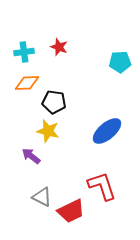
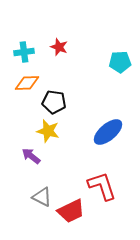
blue ellipse: moved 1 px right, 1 px down
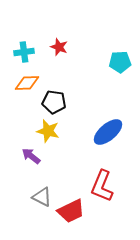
red L-shape: rotated 140 degrees counterclockwise
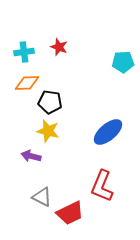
cyan pentagon: moved 3 px right
black pentagon: moved 4 px left
purple arrow: rotated 24 degrees counterclockwise
red trapezoid: moved 1 px left, 2 px down
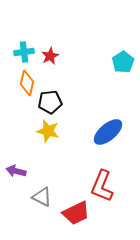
red star: moved 9 px left, 9 px down; rotated 24 degrees clockwise
cyan pentagon: rotated 30 degrees counterclockwise
orange diamond: rotated 75 degrees counterclockwise
black pentagon: rotated 15 degrees counterclockwise
purple arrow: moved 15 px left, 15 px down
red trapezoid: moved 6 px right
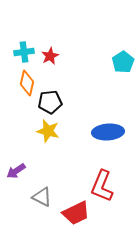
blue ellipse: rotated 36 degrees clockwise
purple arrow: rotated 48 degrees counterclockwise
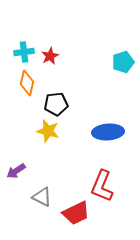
cyan pentagon: rotated 15 degrees clockwise
black pentagon: moved 6 px right, 2 px down
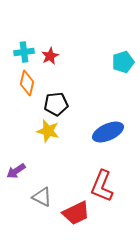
blue ellipse: rotated 20 degrees counterclockwise
